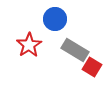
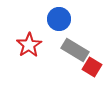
blue circle: moved 4 px right
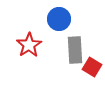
gray rectangle: rotated 56 degrees clockwise
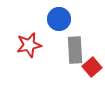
red star: rotated 20 degrees clockwise
red square: rotated 18 degrees clockwise
